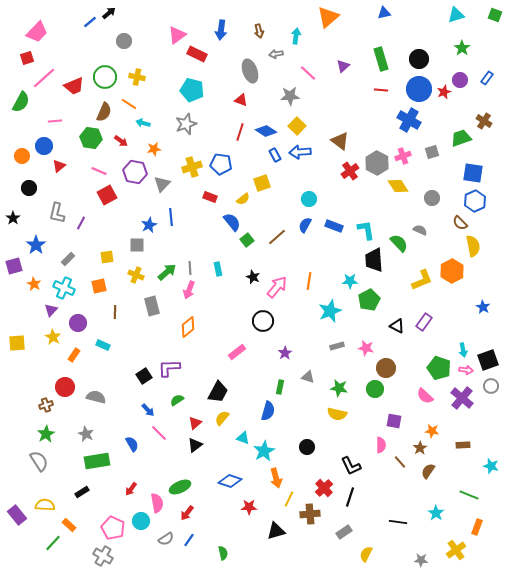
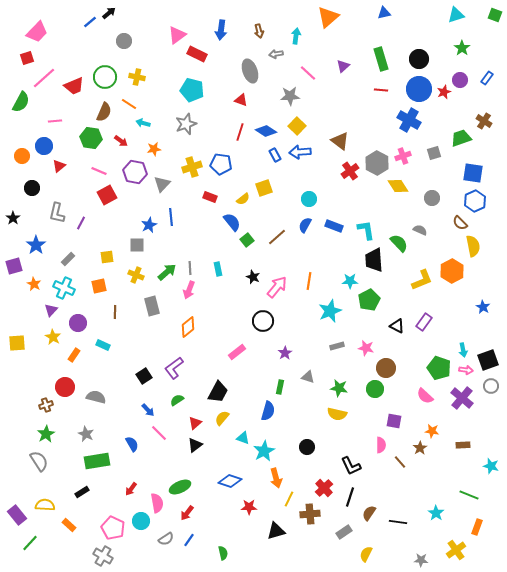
gray square at (432, 152): moved 2 px right, 1 px down
yellow square at (262, 183): moved 2 px right, 5 px down
black circle at (29, 188): moved 3 px right
purple L-shape at (169, 368): moved 5 px right; rotated 35 degrees counterclockwise
brown semicircle at (428, 471): moved 59 px left, 42 px down
green line at (53, 543): moved 23 px left
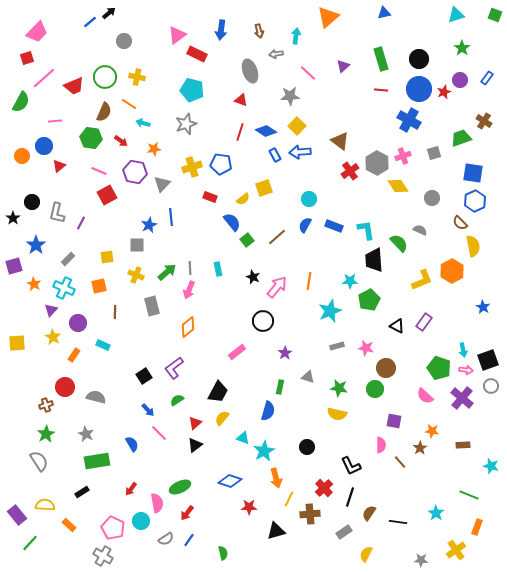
black circle at (32, 188): moved 14 px down
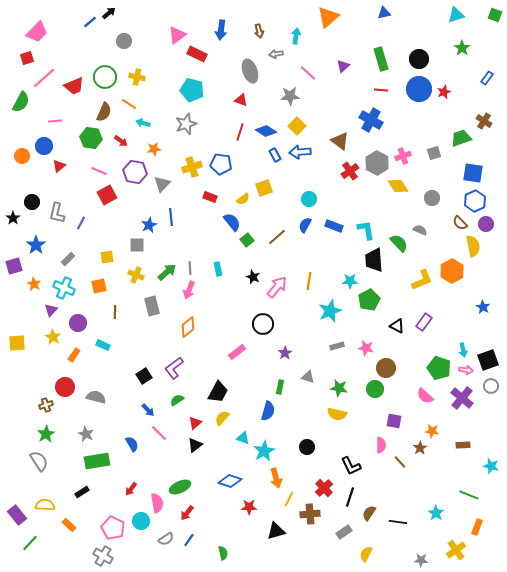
purple circle at (460, 80): moved 26 px right, 144 px down
blue cross at (409, 120): moved 38 px left
black circle at (263, 321): moved 3 px down
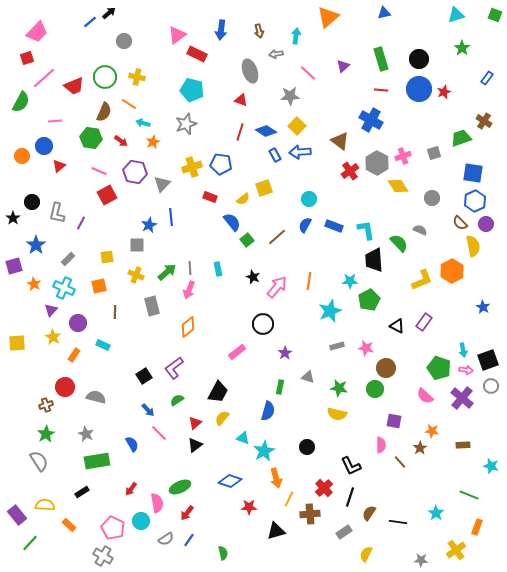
orange star at (154, 149): moved 1 px left, 7 px up; rotated 16 degrees counterclockwise
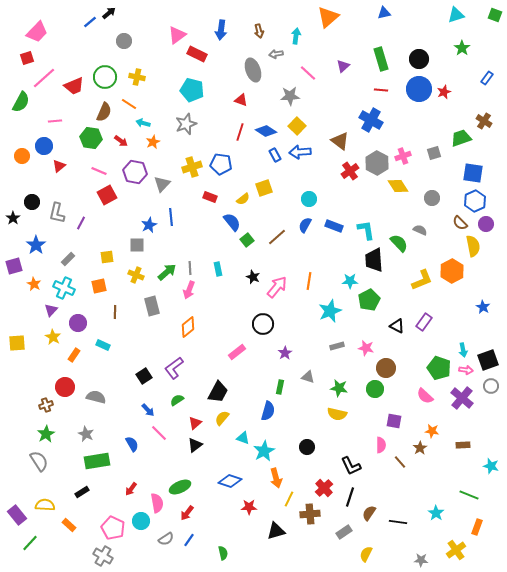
gray ellipse at (250, 71): moved 3 px right, 1 px up
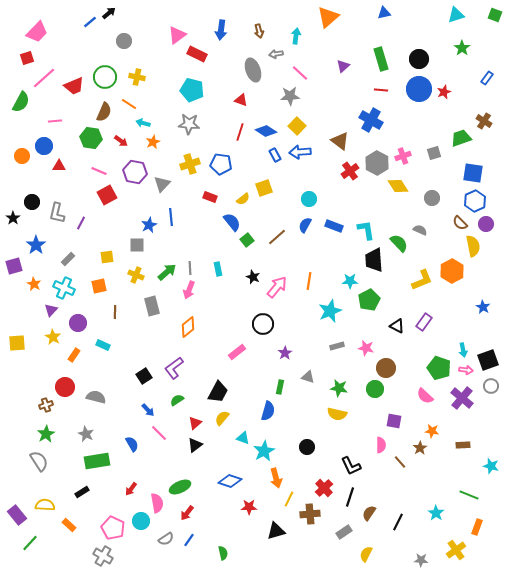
pink line at (308, 73): moved 8 px left
gray star at (186, 124): moved 3 px right; rotated 25 degrees clockwise
red triangle at (59, 166): rotated 40 degrees clockwise
yellow cross at (192, 167): moved 2 px left, 3 px up
black line at (398, 522): rotated 72 degrees counterclockwise
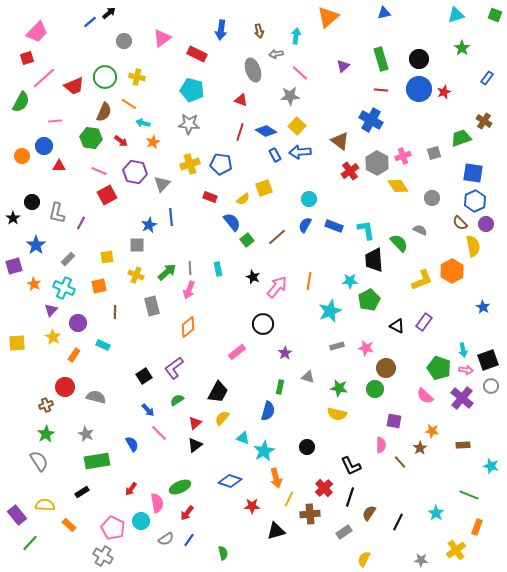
pink triangle at (177, 35): moved 15 px left, 3 px down
red star at (249, 507): moved 3 px right, 1 px up
yellow semicircle at (366, 554): moved 2 px left, 5 px down
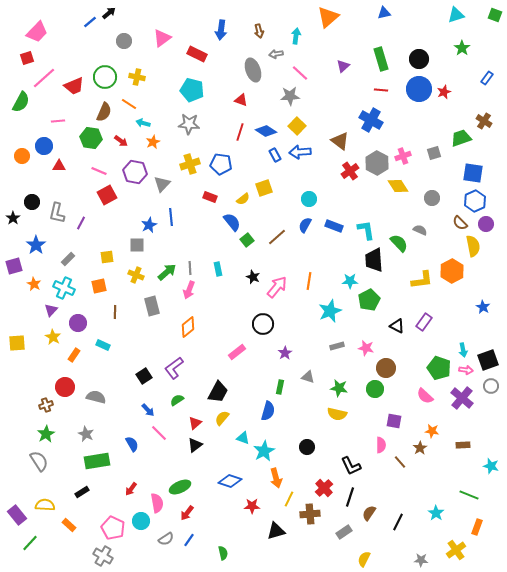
pink line at (55, 121): moved 3 px right
yellow L-shape at (422, 280): rotated 15 degrees clockwise
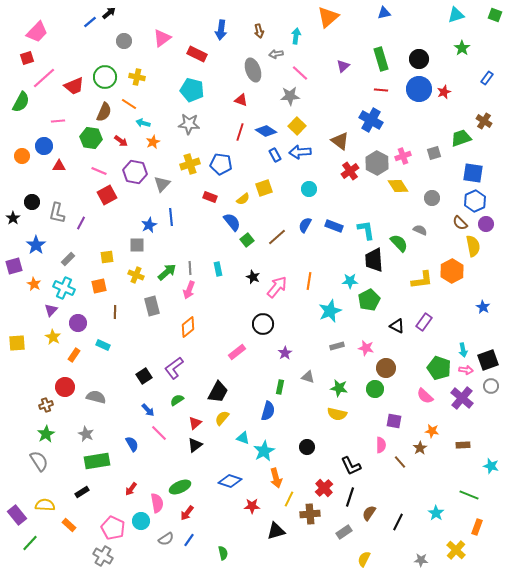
cyan circle at (309, 199): moved 10 px up
yellow cross at (456, 550): rotated 12 degrees counterclockwise
